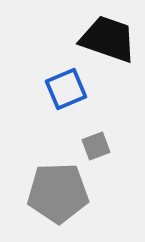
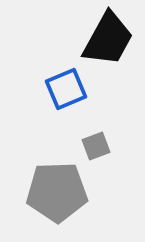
black trapezoid: rotated 100 degrees clockwise
gray pentagon: moved 1 px left, 1 px up
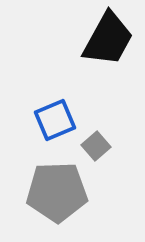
blue square: moved 11 px left, 31 px down
gray square: rotated 20 degrees counterclockwise
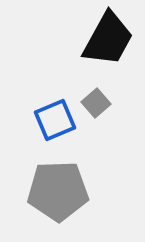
gray square: moved 43 px up
gray pentagon: moved 1 px right, 1 px up
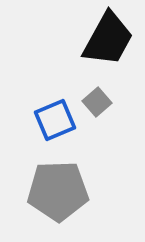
gray square: moved 1 px right, 1 px up
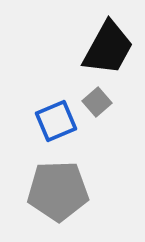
black trapezoid: moved 9 px down
blue square: moved 1 px right, 1 px down
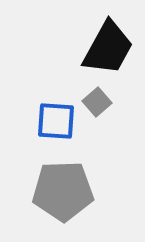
blue square: rotated 27 degrees clockwise
gray pentagon: moved 5 px right
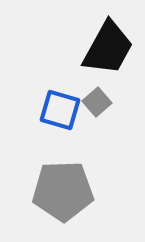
blue square: moved 4 px right, 11 px up; rotated 12 degrees clockwise
